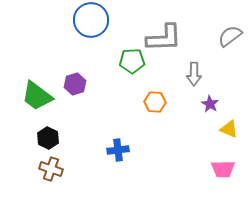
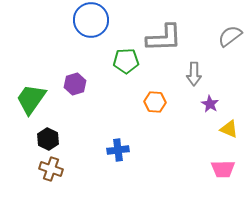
green pentagon: moved 6 px left
green trapezoid: moved 6 px left, 3 px down; rotated 88 degrees clockwise
black hexagon: moved 1 px down
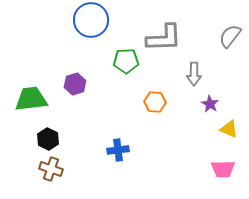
gray semicircle: rotated 15 degrees counterclockwise
green trapezoid: rotated 48 degrees clockwise
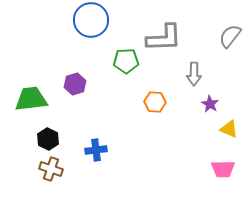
blue cross: moved 22 px left
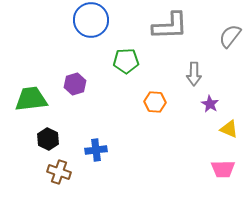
gray L-shape: moved 6 px right, 12 px up
brown cross: moved 8 px right, 3 px down
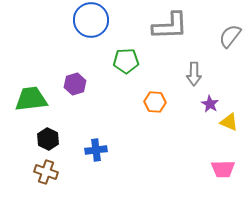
yellow triangle: moved 7 px up
brown cross: moved 13 px left
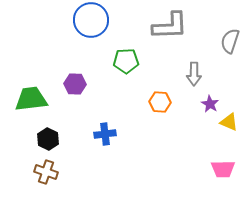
gray semicircle: moved 5 px down; rotated 20 degrees counterclockwise
purple hexagon: rotated 20 degrees clockwise
orange hexagon: moved 5 px right
blue cross: moved 9 px right, 16 px up
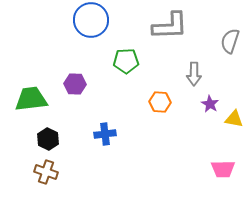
yellow triangle: moved 5 px right, 3 px up; rotated 12 degrees counterclockwise
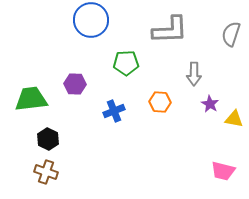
gray L-shape: moved 4 px down
gray semicircle: moved 1 px right, 7 px up
green pentagon: moved 2 px down
blue cross: moved 9 px right, 23 px up; rotated 15 degrees counterclockwise
pink trapezoid: moved 2 px down; rotated 15 degrees clockwise
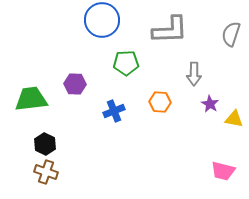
blue circle: moved 11 px right
black hexagon: moved 3 px left, 5 px down
